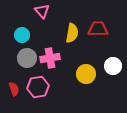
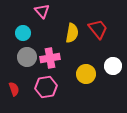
red trapezoid: rotated 50 degrees clockwise
cyan circle: moved 1 px right, 2 px up
gray circle: moved 1 px up
pink hexagon: moved 8 px right
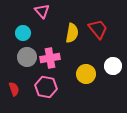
pink hexagon: rotated 20 degrees clockwise
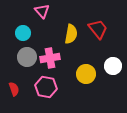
yellow semicircle: moved 1 px left, 1 px down
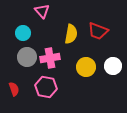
red trapezoid: moved 2 px down; rotated 150 degrees clockwise
yellow circle: moved 7 px up
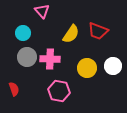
yellow semicircle: rotated 24 degrees clockwise
pink cross: moved 1 px down; rotated 12 degrees clockwise
yellow circle: moved 1 px right, 1 px down
pink hexagon: moved 13 px right, 4 px down
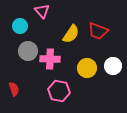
cyan circle: moved 3 px left, 7 px up
gray circle: moved 1 px right, 6 px up
